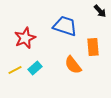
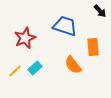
yellow line: moved 1 px down; rotated 16 degrees counterclockwise
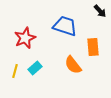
yellow line: rotated 32 degrees counterclockwise
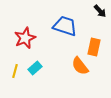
orange rectangle: moved 1 px right; rotated 18 degrees clockwise
orange semicircle: moved 7 px right, 1 px down
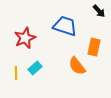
black arrow: moved 1 px left
orange semicircle: moved 3 px left
yellow line: moved 1 px right, 2 px down; rotated 16 degrees counterclockwise
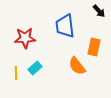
blue trapezoid: rotated 115 degrees counterclockwise
red star: rotated 20 degrees clockwise
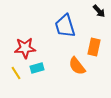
blue trapezoid: rotated 10 degrees counterclockwise
red star: moved 10 px down
cyan rectangle: moved 2 px right; rotated 24 degrees clockwise
yellow line: rotated 32 degrees counterclockwise
